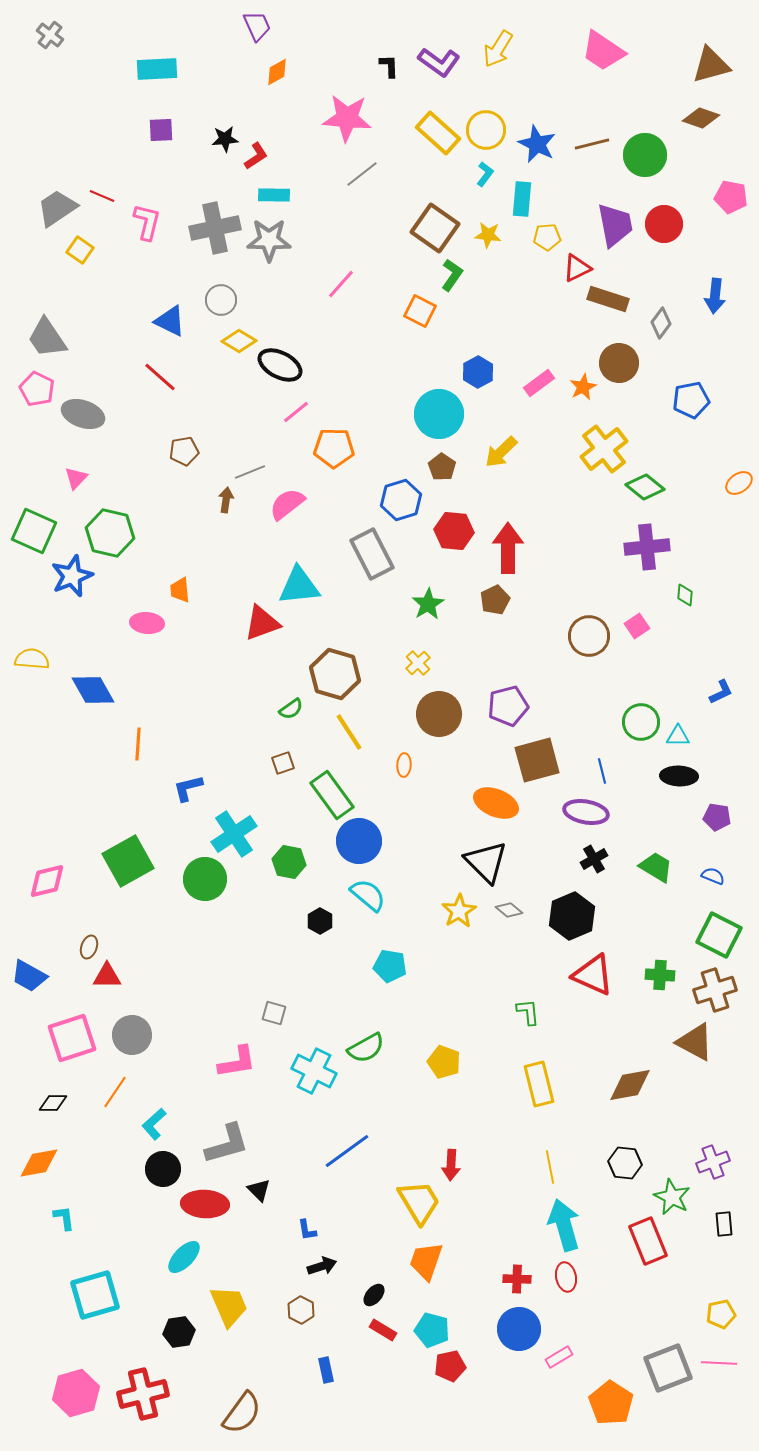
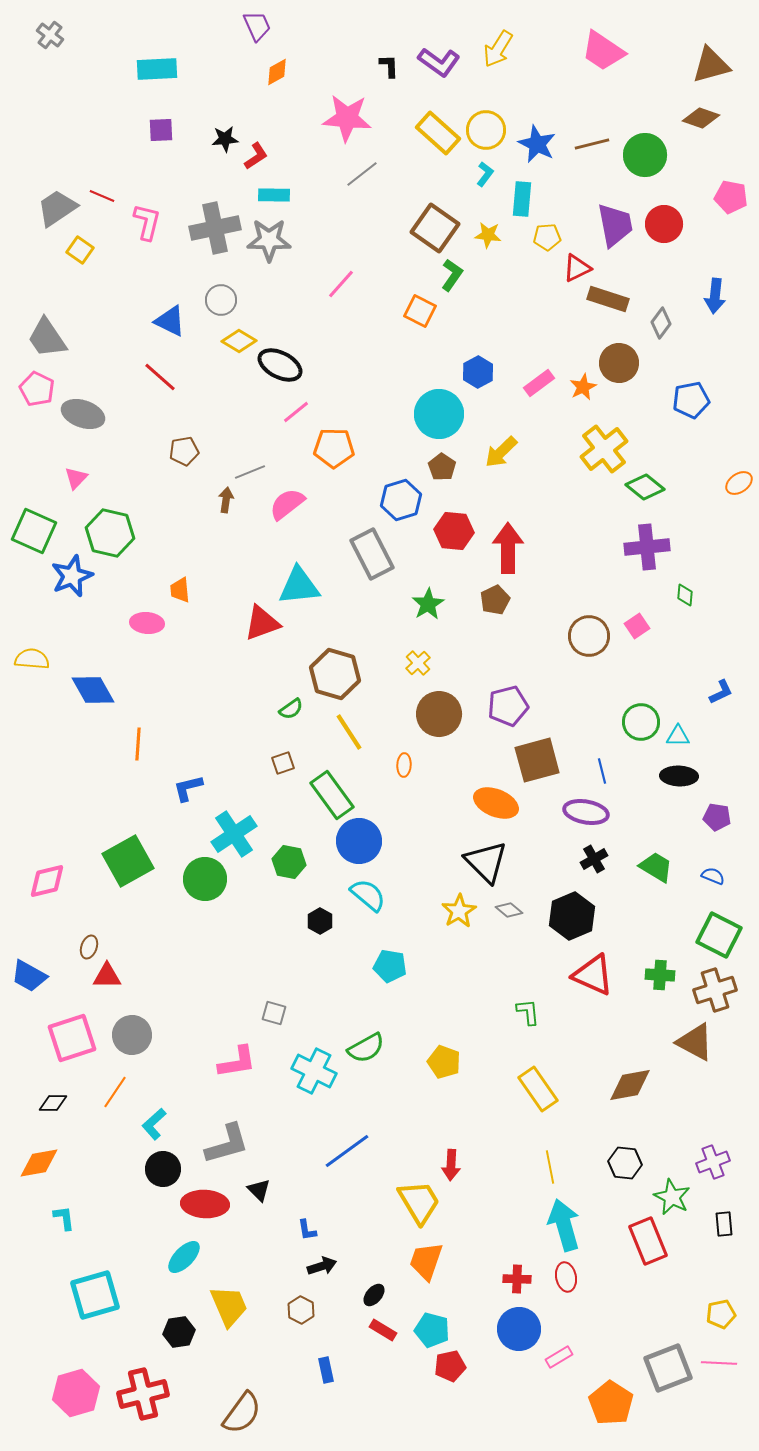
yellow rectangle at (539, 1084): moved 1 px left, 5 px down; rotated 21 degrees counterclockwise
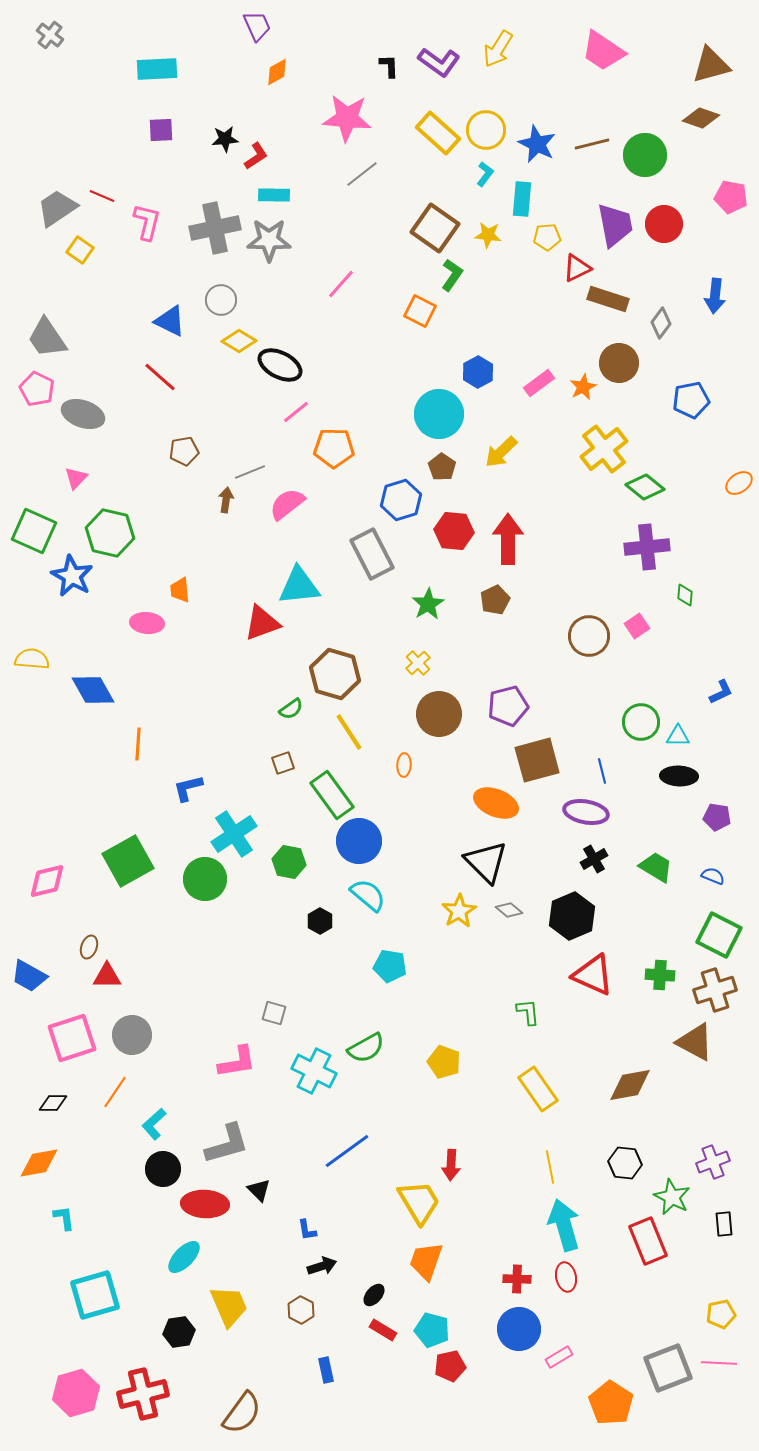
red arrow at (508, 548): moved 9 px up
blue star at (72, 576): rotated 21 degrees counterclockwise
